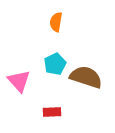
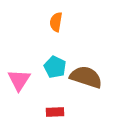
cyan pentagon: moved 3 px down; rotated 20 degrees counterclockwise
pink triangle: moved 1 px up; rotated 15 degrees clockwise
red rectangle: moved 3 px right
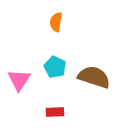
brown semicircle: moved 8 px right
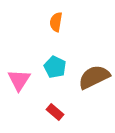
brown semicircle: rotated 44 degrees counterclockwise
red rectangle: rotated 42 degrees clockwise
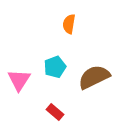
orange semicircle: moved 13 px right, 2 px down
cyan pentagon: rotated 25 degrees clockwise
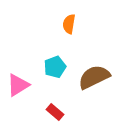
pink triangle: moved 1 px left, 5 px down; rotated 25 degrees clockwise
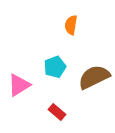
orange semicircle: moved 2 px right, 1 px down
pink triangle: moved 1 px right
red rectangle: moved 2 px right
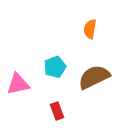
orange semicircle: moved 19 px right, 4 px down
pink triangle: moved 1 px left, 1 px up; rotated 20 degrees clockwise
red rectangle: moved 1 px up; rotated 30 degrees clockwise
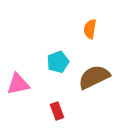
cyan pentagon: moved 3 px right, 5 px up
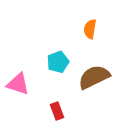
pink triangle: rotated 30 degrees clockwise
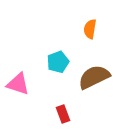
red rectangle: moved 6 px right, 3 px down
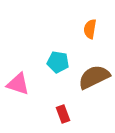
cyan pentagon: rotated 30 degrees clockwise
